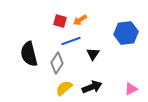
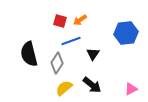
black arrow: moved 2 px up; rotated 60 degrees clockwise
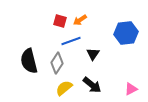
black semicircle: moved 7 px down
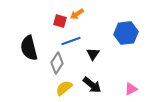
orange arrow: moved 3 px left, 6 px up
black semicircle: moved 13 px up
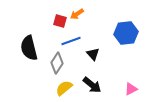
black triangle: rotated 16 degrees counterclockwise
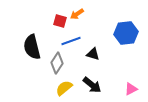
black semicircle: moved 3 px right, 1 px up
black triangle: rotated 32 degrees counterclockwise
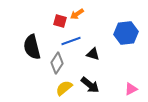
black arrow: moved 2 px left
